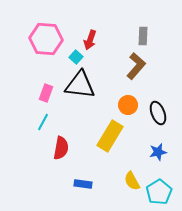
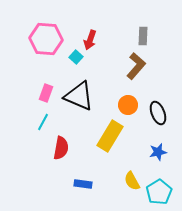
black triangle: moved 1 px left, 11 px down; rotated 16 degrees clockwise
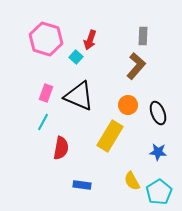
pink hexagon: rotated 12 degrees clockwise
blue star: rotated 18 degrees clockwise
blue rectangle: moved 1 px left, 1 px down
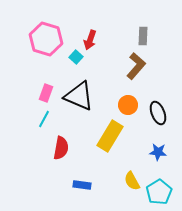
cyan line: moved 1 px right, 3 px up
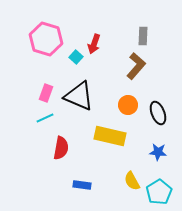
red arrow: moved 4 px right, 4 px down
cyan line: moved 1 px right, 1 px up; rotated 36 degrees clockwise
yellow rectangle: rotated 72 degrees clockwise
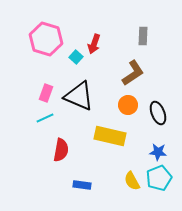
brown L-shape: moved 3 px left, 7 px down; rotated 16 degrees clockwise
red semicircle: moved 2 px down
cyan pentagon: moved 14 px up; rotated 10 degrees clockwise
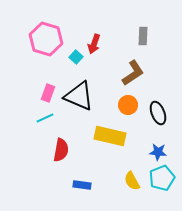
pink rectangle: moved 2 px right
cyan pentagon: moved 3 px right
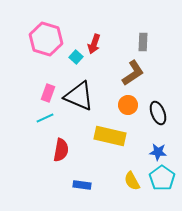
gray rectangle: moved 6 px down
cyan pentagon: rotated 15 degrees counterclockwise
